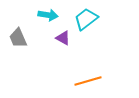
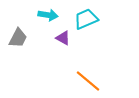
cyan trapezoid: rotated 15 degrees clockwise
gray trapezoid: rotated 130 degrees counterclockwise
orange line: rotated 56 degrees clockwise
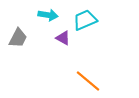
cyan trapezoid: moved 1 px left, 1 px down
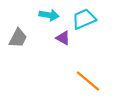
cyan arrow: moved 1 px right
cyan trapezoid: moved 1 px left, 1 px up
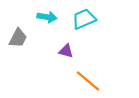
cyan arrow: moved 2 px left, 2 px down
purple triangle: moved 3 px right, 13 px down; rotated 14 degrees counterclockwise
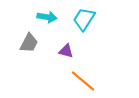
cyan trapezoid: rotated 35 degrees counterclockwise
gray trapezoid: moved 11 px right, 5 px down
orange line: moved 5 px left
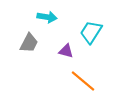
cyan trapezoid: moved 7 px right, 13 px down
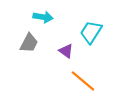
cyan arrow: moved 4 px left
purple triangle: rotated 21 degrees clockwise
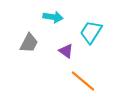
cyan arrow: moved 10 px right
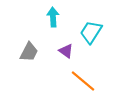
cyan arrow: rotated 102 degrees counterclockwise
gray trapezoid: moved 9 px down
